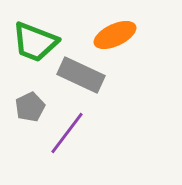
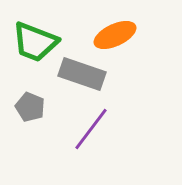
gray rectangle: moved 1 px right, 1 px up; rotated 6 degrees counterclockwise
gray pentagon: rotated 24 degrees counterclockwise
purple line: moved 24 px right, 4 px up
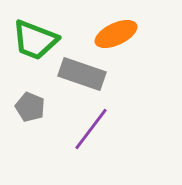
orange ellipse: moved 1 px right, 1 px up
green trapezoid: moved 2 px up
